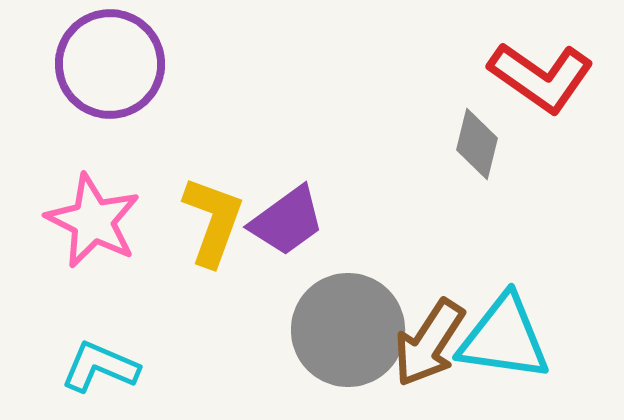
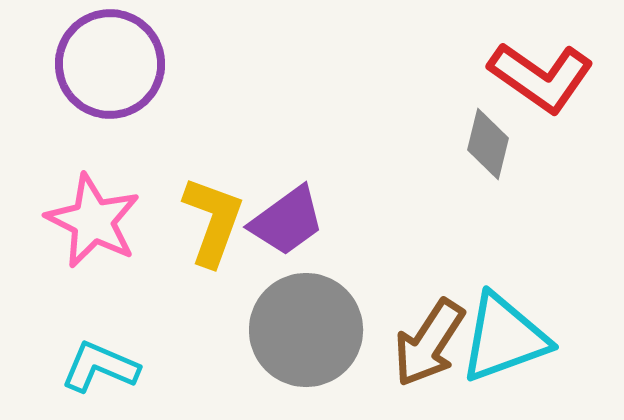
gray diamond: moved 11 px right
gray circle: moved 42 px left
cyan triangle: rotated 28 degrees counterclockwise
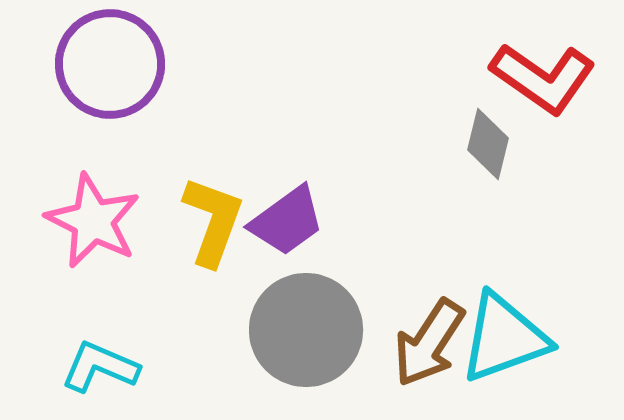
red L-shape: moved 2 px right, 1 px down
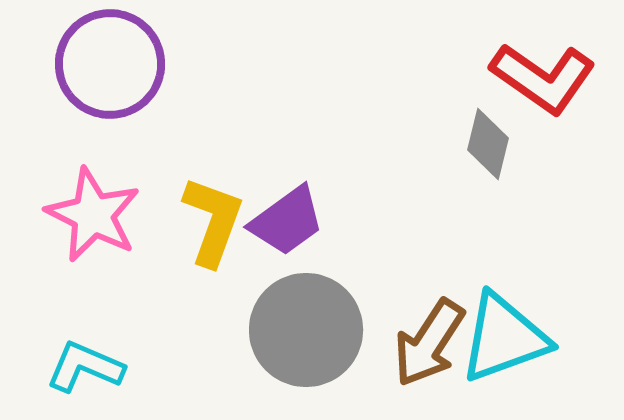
pink star: moved 6 px up
cyan L-shape: moved 15 px left
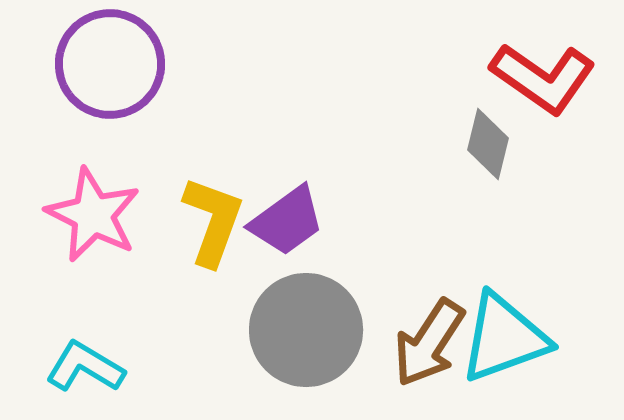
cyan L-shape: rotated 8 degrees clockwise
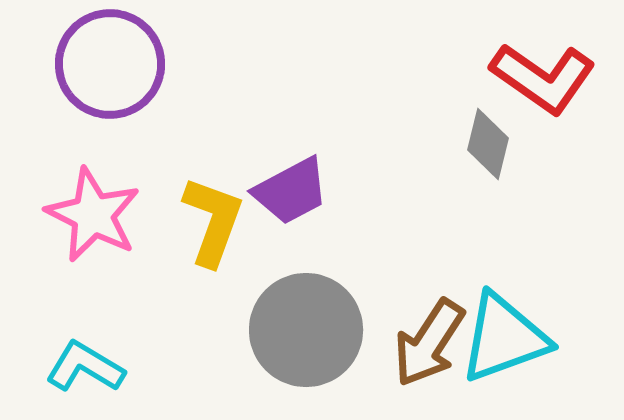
purple trapezoid: moved 4 px right, 30 px up; rotated 8 degrees clockwise
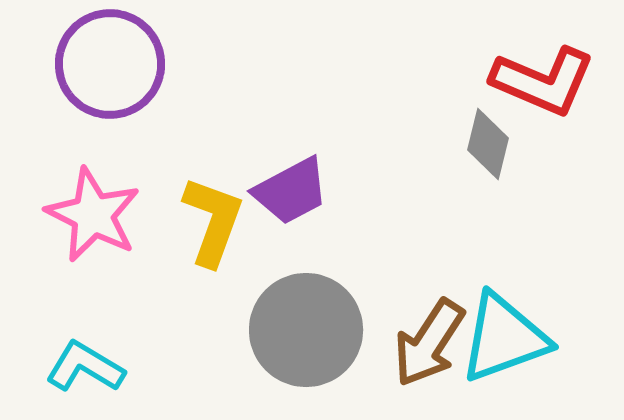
red L-shape: moved 3 px down; rotated 12 degrees counterclockwise
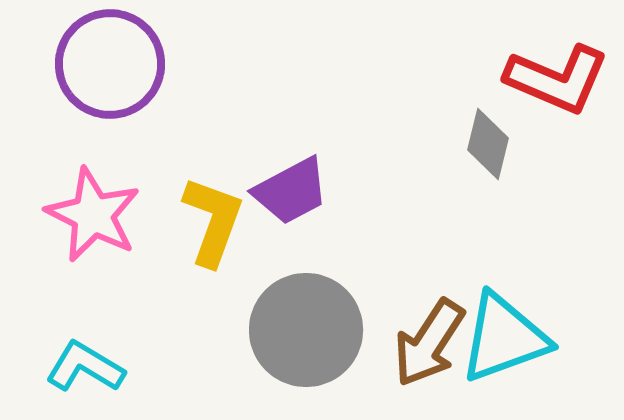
red L-shape: moved 14 px right, 2 px up
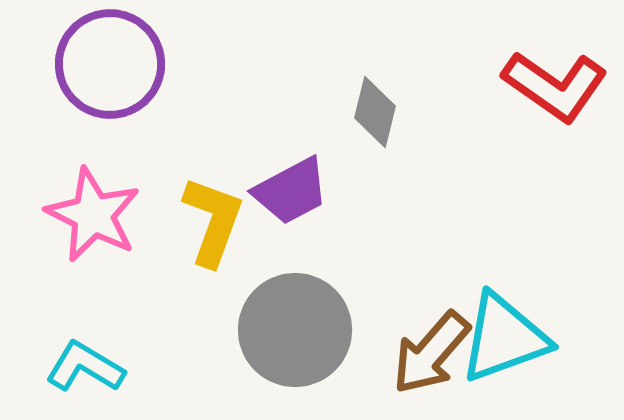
red L-shape: moved 2 px left, 7 px down; rotated 12 degrees clockwise
gray diamond: moved 113 px left, 32 px up
gray circle: moved 11 px left
brown arrow: moved 2 px right, 10 px down; rotated 8 degrees clockwise
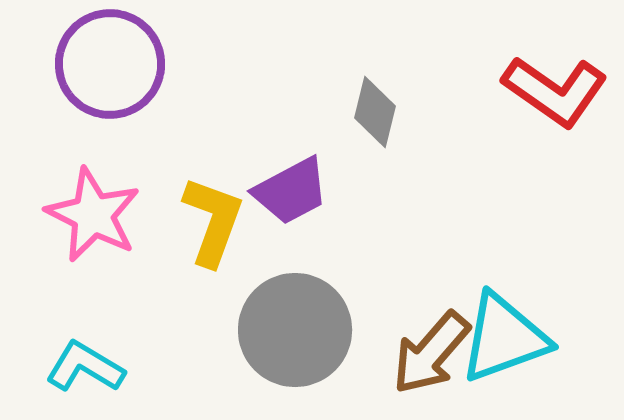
red L-shape: moved 5 px down
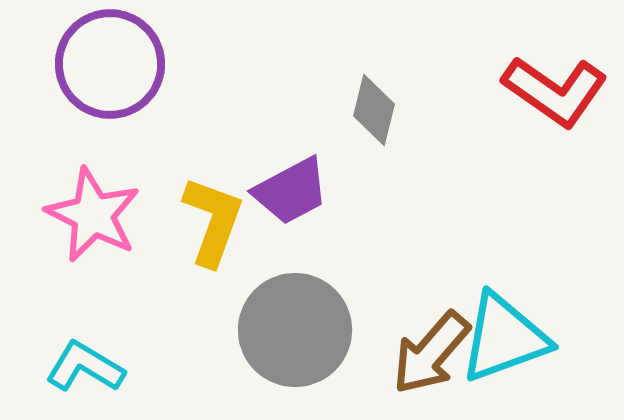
gray diamond: moved 1 px left, 2 px up
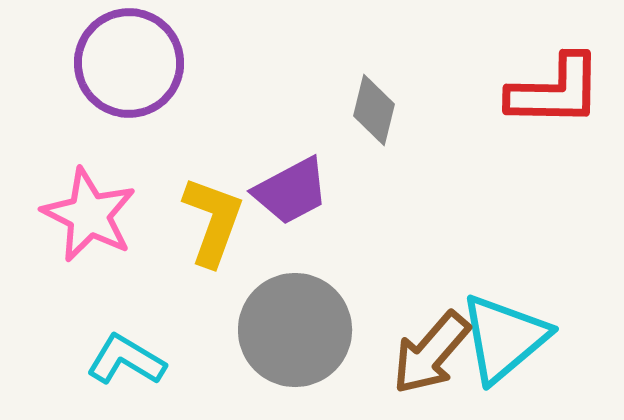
purple circle: moved 19 px right, 1 px up
red L-shape: rotated 34 degrees counterclockwise
pink star: moved 4 px left
cyan triangle: rotated 20 degrees counterclockwise
cyan L-shape: moved 41 px right, 7 px up
